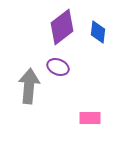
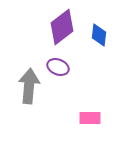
blue diamond: moved 1 px right, 3 px down
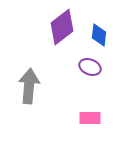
purple ellipse: moved 32 px right
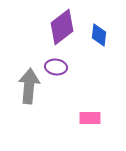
purple ellipse: moved 34 px left; rotated 15 degrees counterclockwise
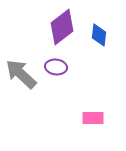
gray arrow: moved 8 px left, 12 px up; rotated 52 degrees counterclockwise
pink rectangle: moved 3 px right
